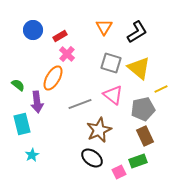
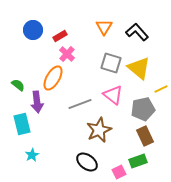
black L-shape: rotated 100 degrees counterclockwise
black ellipse: moved 5 px left, 4 px down
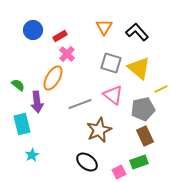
green rectangle: moved 1 px right, 1 px down
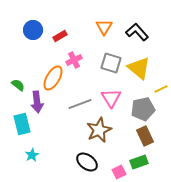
pink cross: moved 7 px right, 6 px down; rotated 21 degrees clockwise
pink triangle: moved 2 px left, 3 px down; rotated 20 degrees clockwise
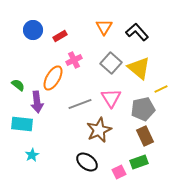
gray square: rotated 25 degrees clockwise
cyan rectangle: rotated 70 degrees counterclockwise
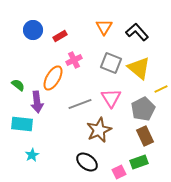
gray square: rotated 20 degrees counterclockwise
gray pentagon: rotated 15 degrees counterclockwise
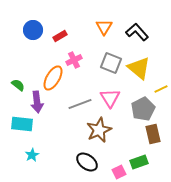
pink triangle: moved 1 px left
brown rectangle: moved 8 px right, 2 px up; rotated 12 degrees clockwise
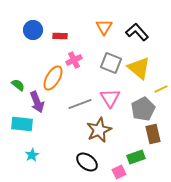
red rectangle: rotated 32 degrees clockwise
purple arrow: rotated 15 degrees counterclockwise
green rectangle: moved 3 px left, 5 px up
